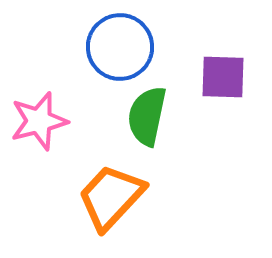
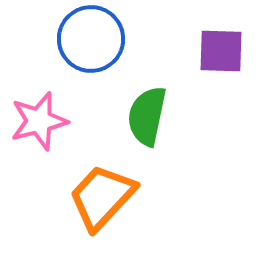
blue circle: moved 29 px left, 8 px up
purple square: moved 2 px left, 26 px up
orange trapezoid: moved 9 px left
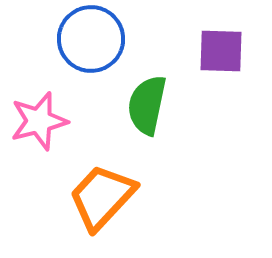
green semicircle: moved 11 px up
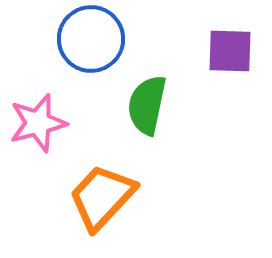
purple square: moved 9 px right
pink star: moved 1 px left, 2 px down
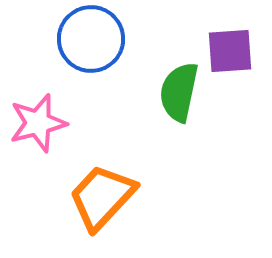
purple square: rotated 6 degrees counterclockwise
green semicircle: moved 32 px right, 13 px up
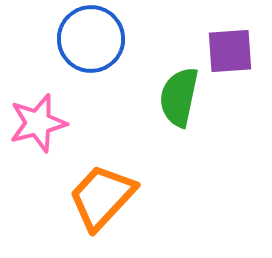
green semicircle: moved 5 px down
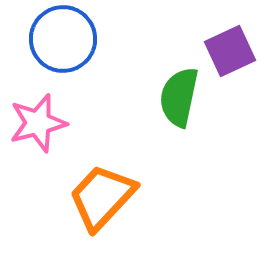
blue circle: moved 28 px left
purple square: rotated 21 degrees counterclockwise
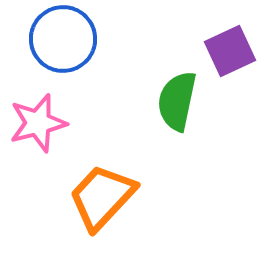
green semicircle: moved 2 px left, 4 px down
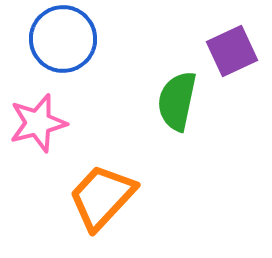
purple square: moved 2 px right
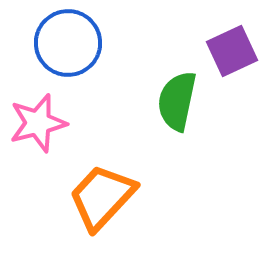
blue circle: moved 5 px right, 4 px down
